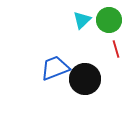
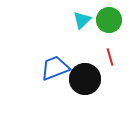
red line: moved 6 px left, 8 px down
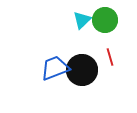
green circle: moved 4 px left
black circle: moved 3 px left, 9 px up
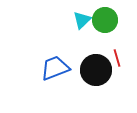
red line: moved 7 px right, 1 px down
black circle: moved 14 px right
